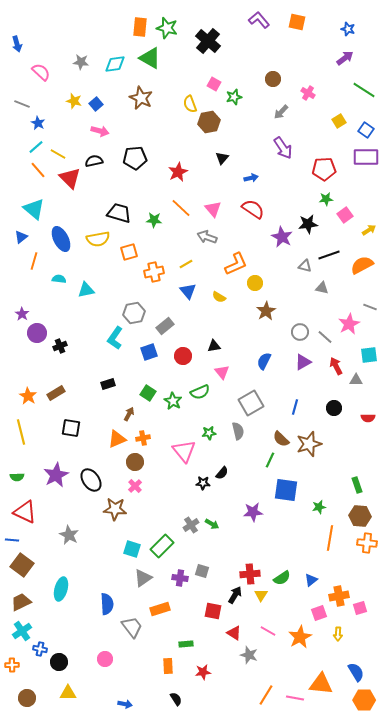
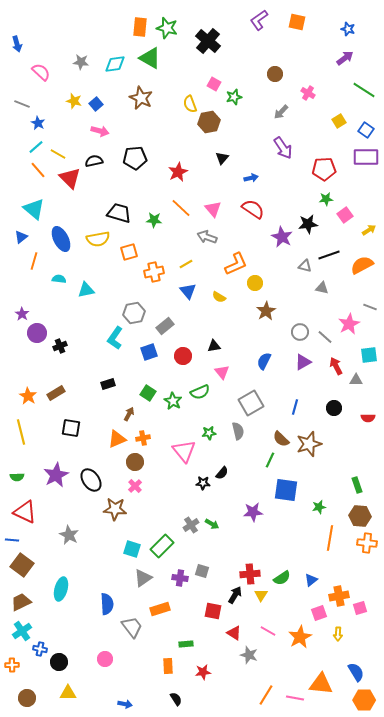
purple L-shape at (259, 20): rotated 85 degrees counterclockwise
brown circle at (273, 79): moved 2 px right, 5 px up
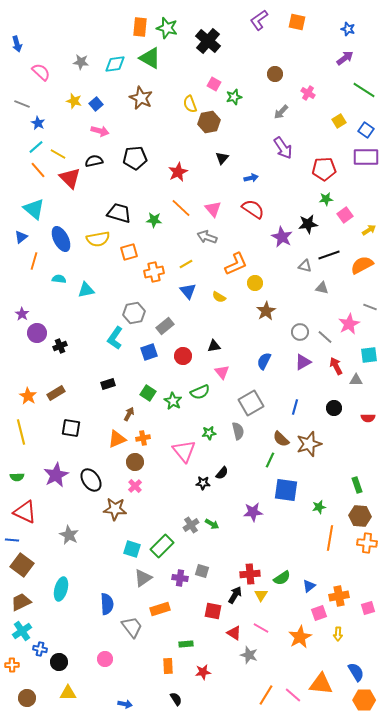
blue triangle at (311, 580): moved 2 px left, 6 px down
pink square at (360, 608): moved 8 px right
pink line at (268, 631): moved 7 px left, 3 px up
pink line at (295, 698): moved 2 px left, 3 px up; rotated 30 degrees clockwise
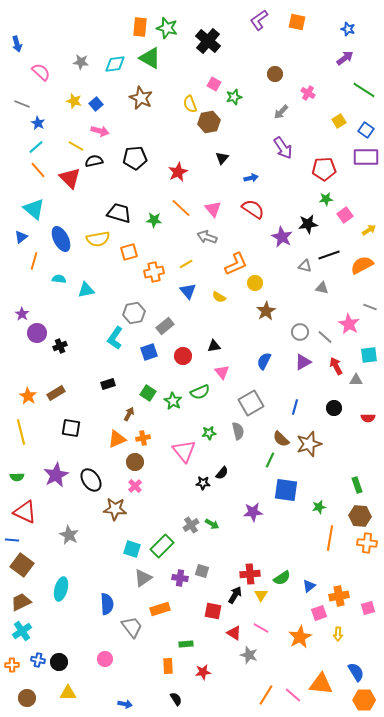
yellow line at (58, 154): moved 18 px right, 8 px up
pink star at (349, 324): rotated 15 degrees counterclockwise
blue cross at (40, 649): moved 2 px left, 11 px down
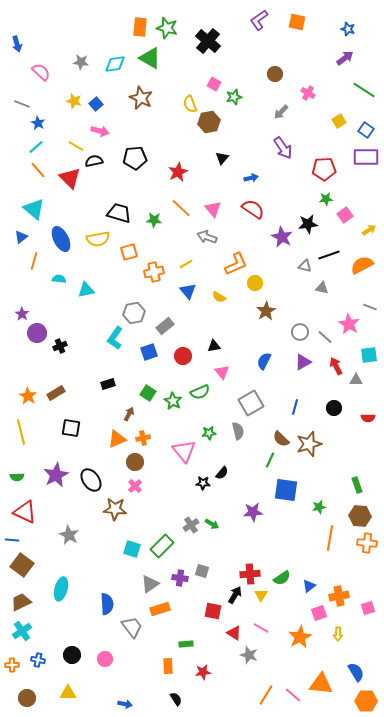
gray triangle at (143, 578): moved 7 px right, 6 px down
black circle at (59, 662): moved 13 px right, 7 px up
orange hexagon at (364, 700): moved 2 px right, 1 px down
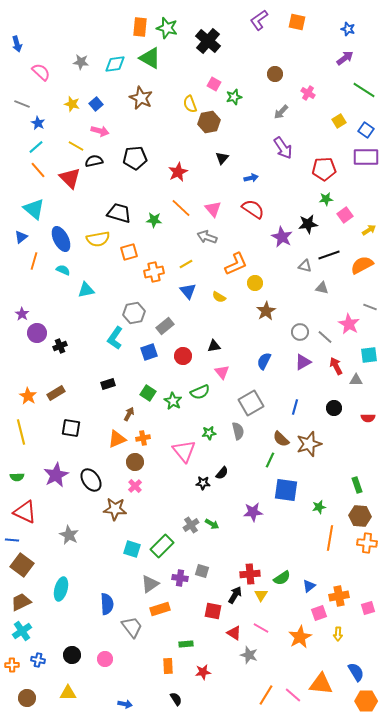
yellow star at (74, 101): moved 2 px left, 3 px down
cyan semicircle at (59, 279): moved 4 px right, 9 px up; rotated 16 degrees clockwise
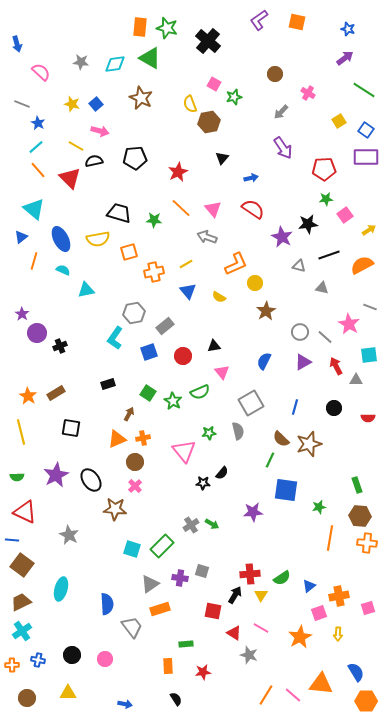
gray triangle at (305, 266): moved 6 px left
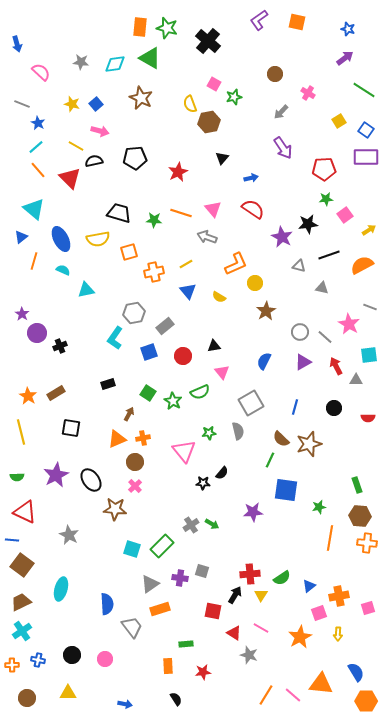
orange line at (181, 208): moved 5 px down; rotated 25 degrees counterclockwise
